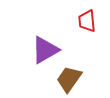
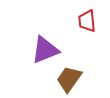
purple triangle: rotated 8 degrees clockwise
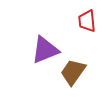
brown trapezoid: moved 4 px right, 7 px up
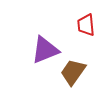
red trapezoid: moved 1 px left, 4 px down
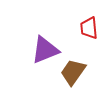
red trapezoid: moved 3 px right, 3 px down
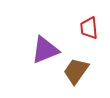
brown trapezoid: moved 3 px right, 1 px up
